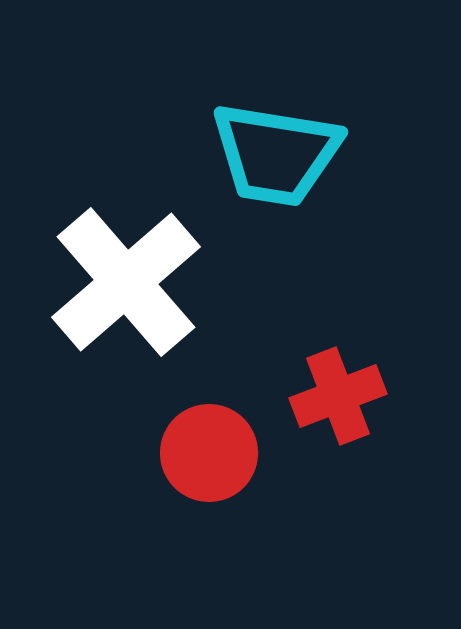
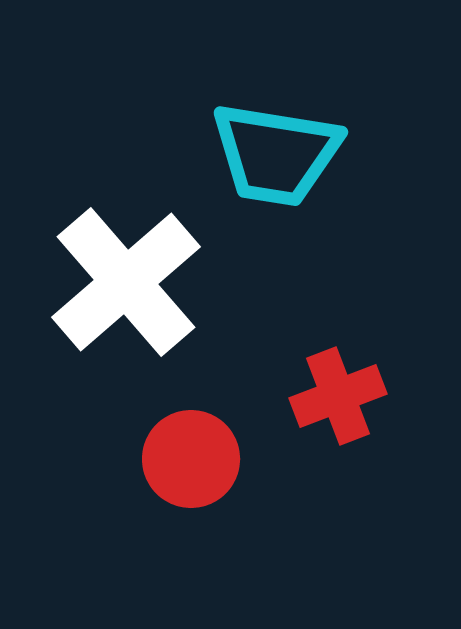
red circle: moved 18 px left, 6 px down
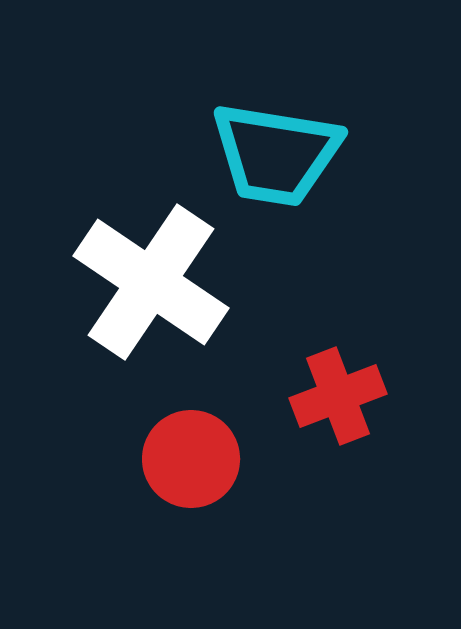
white cross: moved 25 px right; rotated 15 degrees counterclockwise
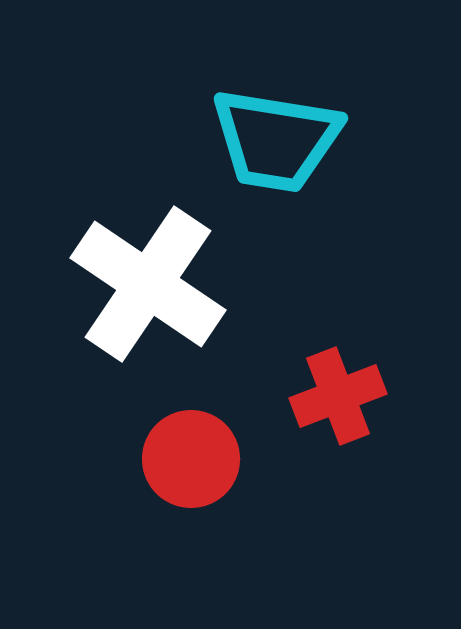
cyan trapezoid: moved 14 px up
white cross: moved 3 px left, 2 px down
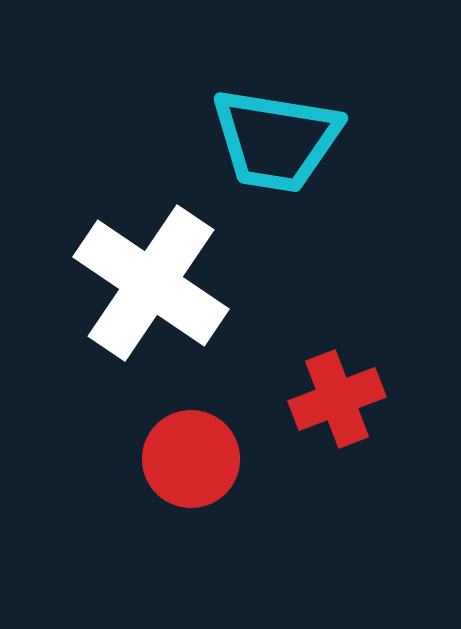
white cross: moved 3 px right, 1 px up
red cross: moved 1 px left, 3 px down
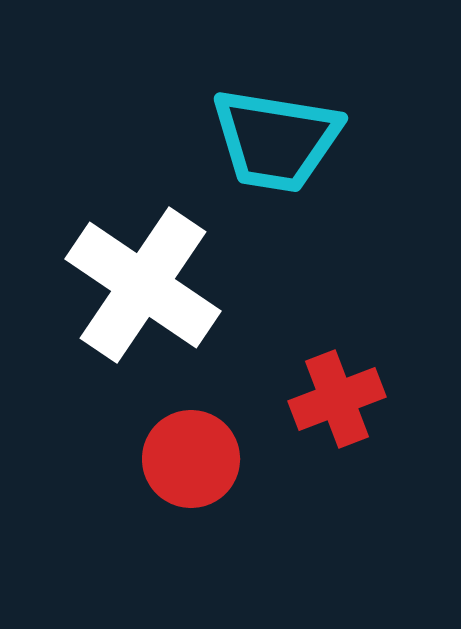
white cross: moved 8 px left, 2 px down
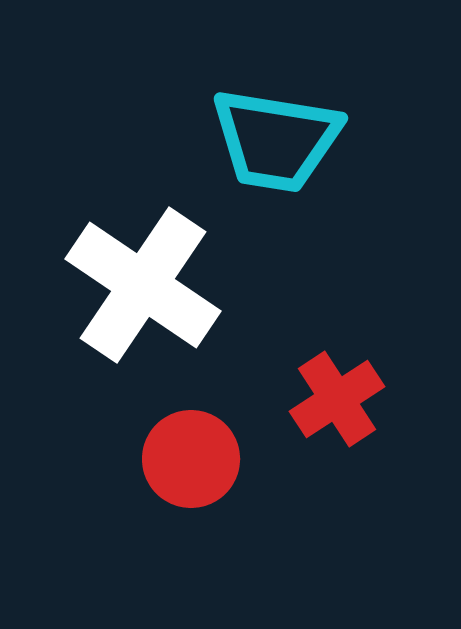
red cross: rotated 12 degrees counterclockwise
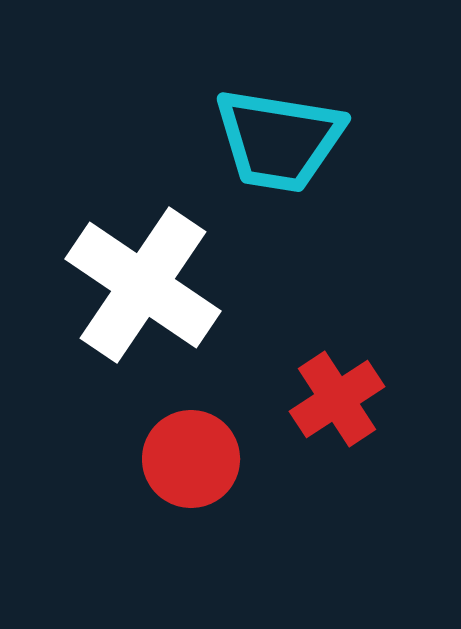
cyan trapezoid: moved 3 px right
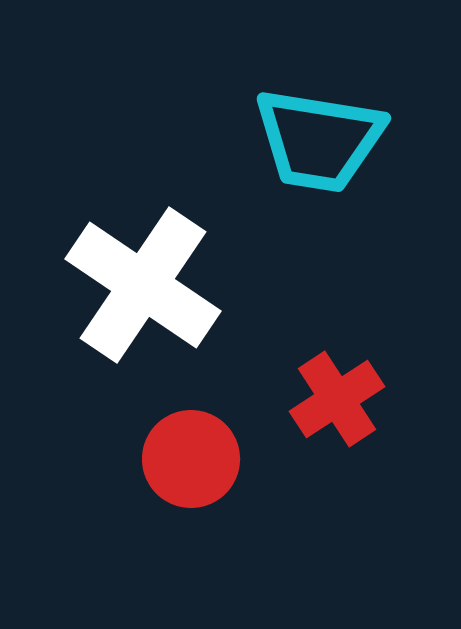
cyan trapezoid: moved 40 px right
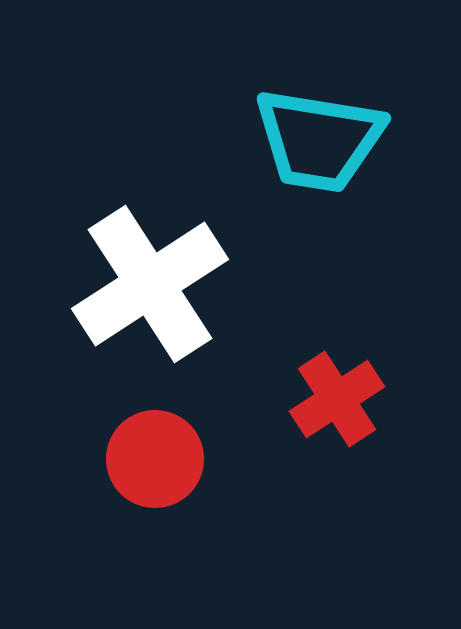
white cross: moved 7 px right, 1 px up; rotated 23 degrees clockwise
red circle: moved 36 px left
